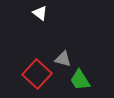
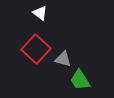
red square: moved 1 px left, 25 px up
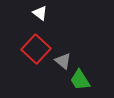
gray triangle: moved 2 px down; rotated 24 degrees clockwise
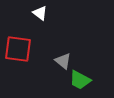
red square: moved 18 px left; rotated 36 degrees counterclockwise
green trapezoid: rotated 30 degrees counterclockwise
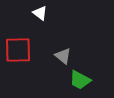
red square: moved 1 px down; rotated 8 degrees counterclockwise
gray triangle: moved 5 px up
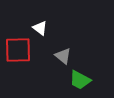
white triangle: moved 15 px down
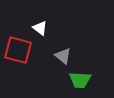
red square: rotated 16 degrees clockwise
green trapezoid: rotated 25 degrees counterclockwise
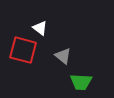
red square: moved 5 px right
green trapezoid: moved 1 px right, 2 px down
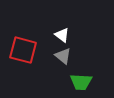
white triangle: moved 22 px right, 7 px down
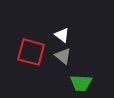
red square: moved 8 px right, 2 px down
green trapezoid: moved 1 px down
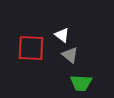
red square: moved 4 px up; rotated 12 degrees counterclockwise
gray triangle: moved 7 px right, 1 px up
